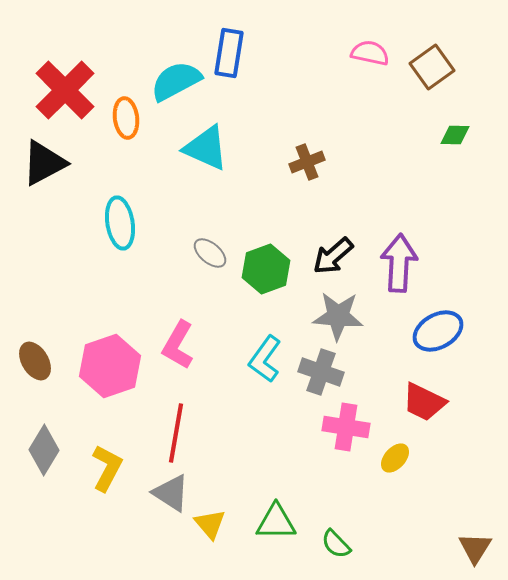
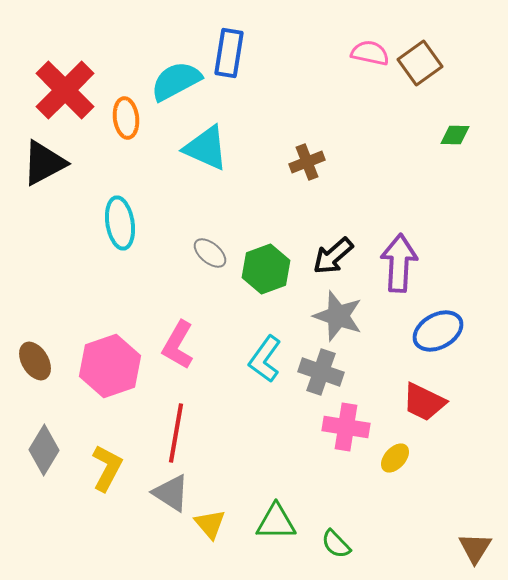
brown square: moved 12 px left, 4 px up
gray star: rotated 15 degrees clockwise
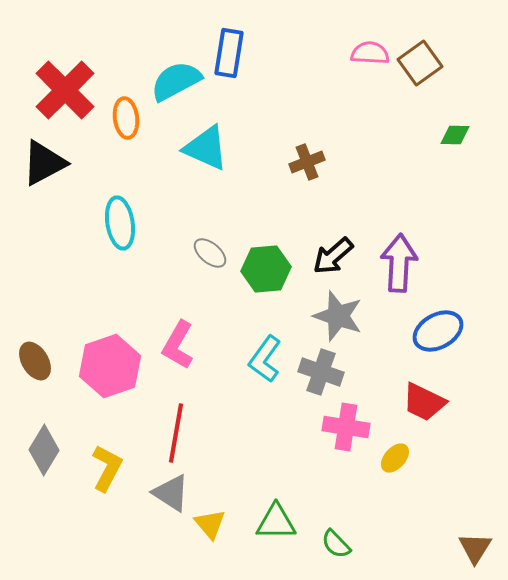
pink semicircle: rotated 9 degrees counterclockwise
green hexagon: rotated 15 degrees clockwise
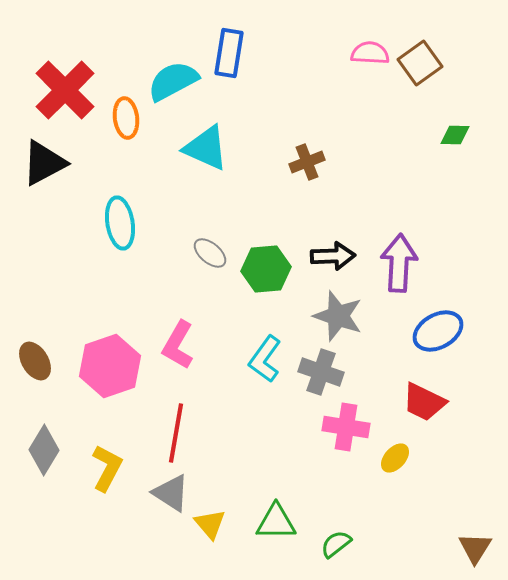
cyan semicircle: moved 3 px left
black arrow: rotated 141 degrees counterclockwise
green semicircle: rotated 96 degrees clockwise
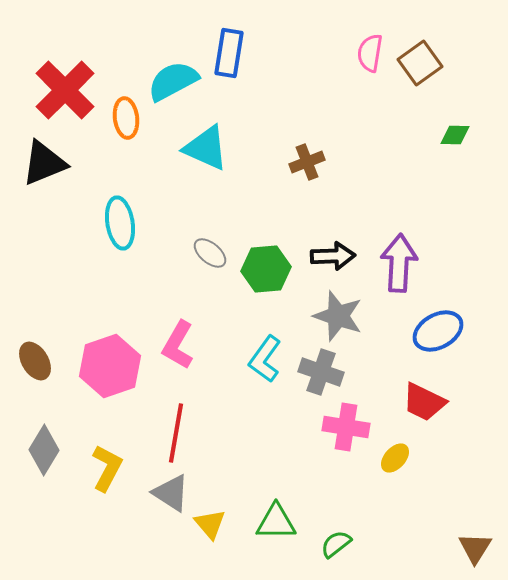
pink semicircle: rotated 84 degrees counterclockwise
black triangle: rotated 6 degrees clockwise
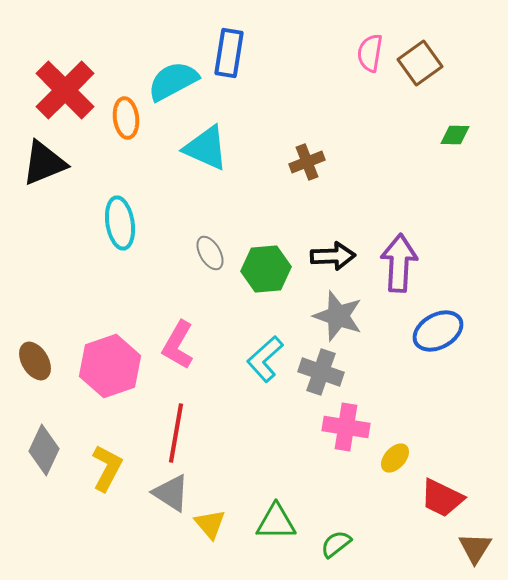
gray ellipse: rotated 20 degrees clockwise
cyan L-shape: rotated 12 degrees clockwise
red trapezoid: moved 18 px right, 96 px down
gray diamond: rotated 6 degrees counterclockwise
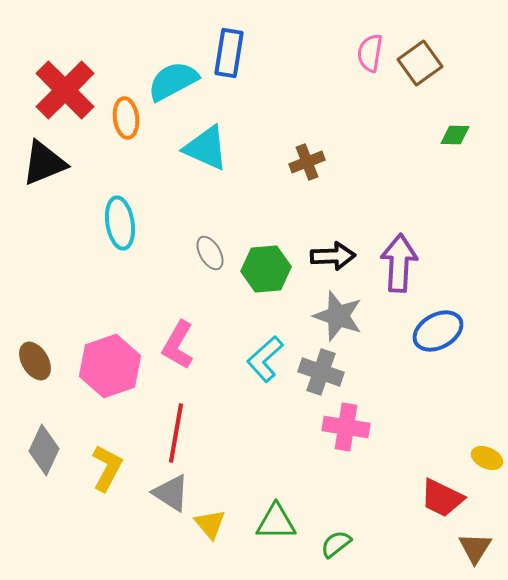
yellow ellipse: moved 92 px right; rotated 72 degrees clockwise
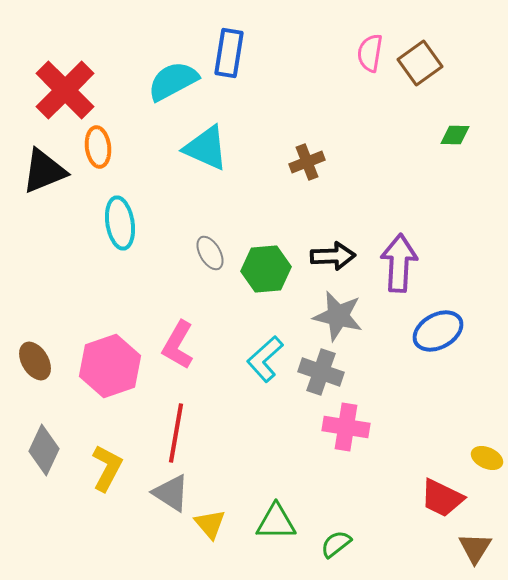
orange ellipse: moved 28 px left, 29 px down
black triangle: moved 8 px down
gray star: rotated 6 degrees counterclockwise
